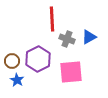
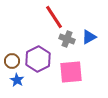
red line: moved 2 px right, 2 px up; rotated 30 degrees counterclockwise
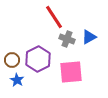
brown circle: moved 1 px up
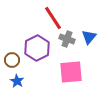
red line: moved 1 px left, 1 px down
blue triangle: rotated 21 degrees counterclockwise
purple hexagon: moved 1 px left, 11 px up
blue star: moved 1 px down
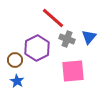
red line: rotated 15 degrees counterclockwise
brown circle: moved 3 px right
pink square: moved 2 px right, 1 px up
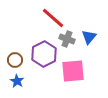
purple hexagon: moved 7 px right, 6 px down
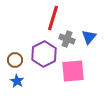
red line: rotated 65 degrees clockwise
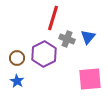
blue triangle: moved 1 px left
brown circle: moved 2 px right, 2 px up
pink square: moved 17 px right, 8 px down
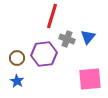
red line: moved 1 px left, 2 px up
purple hexagon: rotated 20 degrees clockwise
